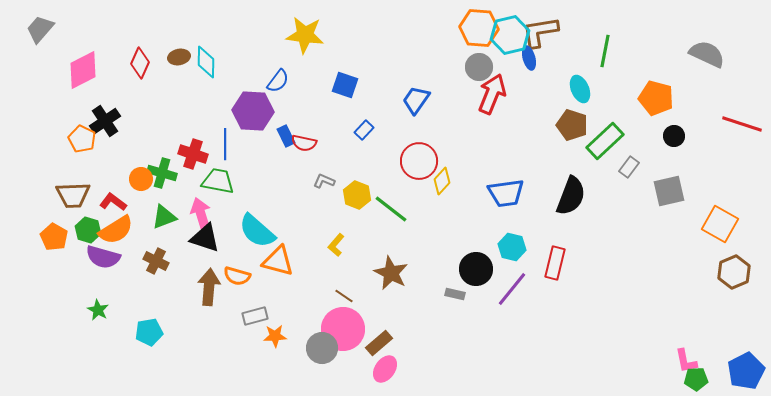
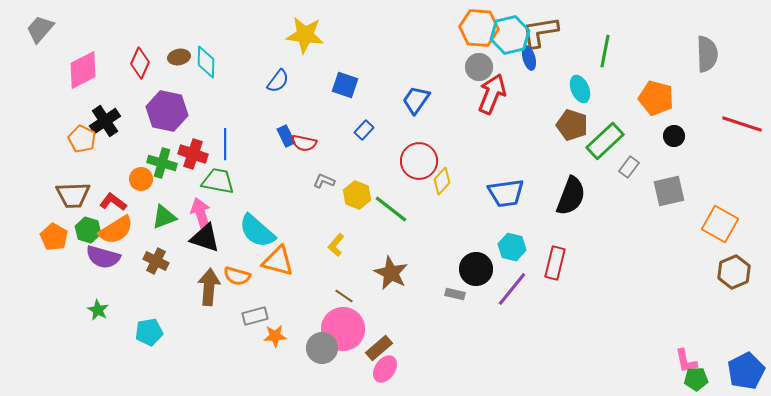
gray semicircle at (707, 54): rotated 63 degrees clockwise
purple hexagon at (253, 111): moved 86 px left; rotated 9 degrees clockwise
green cross at (162, 173): moved 10 px up
brown rectangle at (379, 343): moved 5 px down
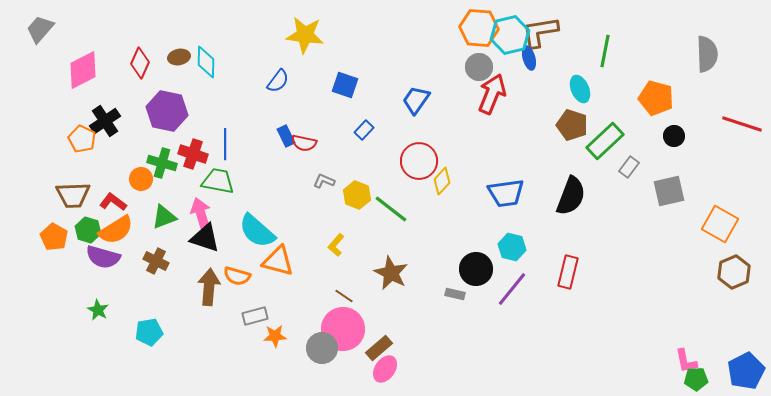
red rectangle at (555, 263): moved 13 px right, 9 px down
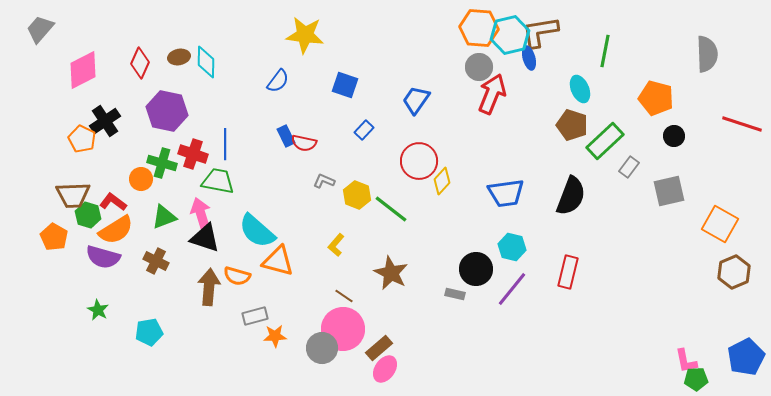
green hexagon at (88, 230): moved 15 px up
blue pentagon at (746, 371): moved 14 px up
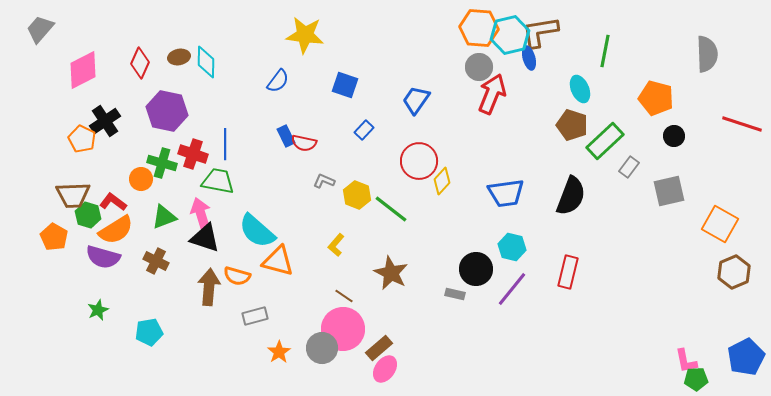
green star at (98, 310): rotated 20 degrees clockwise
orange star at (275, 336): moved 4 px right, 16 px down; rotated 30 degrees counterclockwise
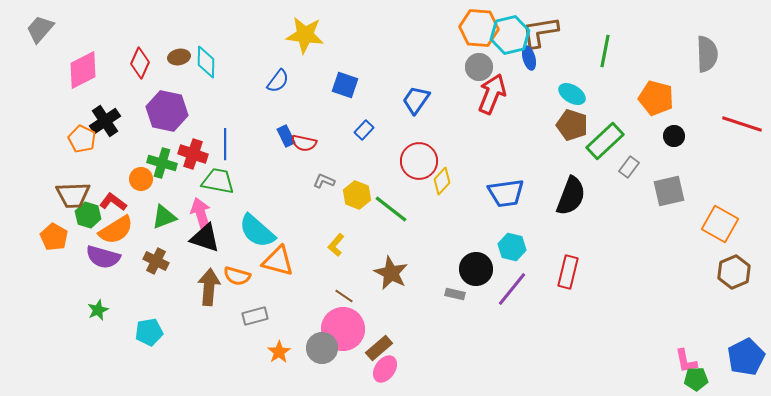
cyan ellipse at (580, 89): moved 8 px left, 5 px down; rotated 36 degrees counterclockwise
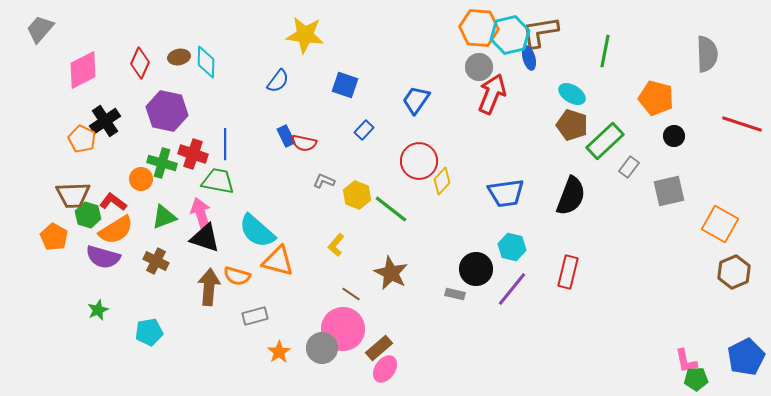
brown line at (344, 296): moved 7 px right, 2 px up
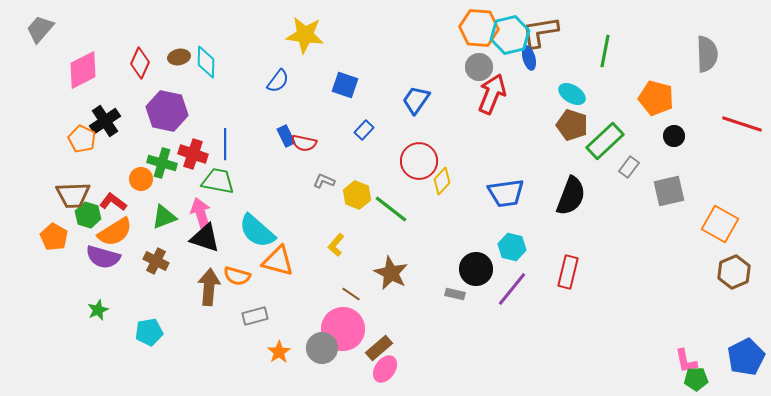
orange semicircle at (116, 230): moved 1 px left, 2 px down
